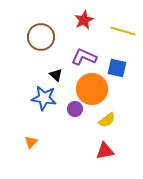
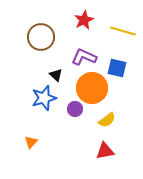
orange circle: moved 1 px up
blue star: rotated 25 degrees counterclockwise
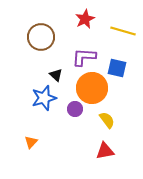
red star: moved 1 px right, 1 px up
purple L-shape: rotated 20 degrees counterclockwise
yellow semicircle: rotated 90 degrees counterclockwise
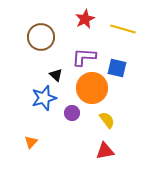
yellow line: moved 2 px up
purple circle: moved 3 px left, 4 px down
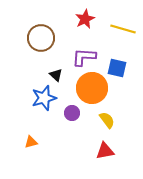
brown circle: moved 1 px down
orange triangle: rotated 32 degrees clockwise
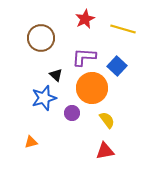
blue square: moved 2 px up; rotated 30 degrees clockwise
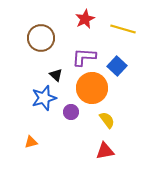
purple circle: moved 1 px left, 1 px up
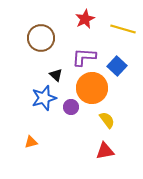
purple circle: moved 5 px up
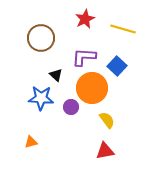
blue star: moved 3 px left; rotated 20 degrees clockwise
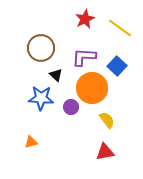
yellow line: moved 3 px left, 1 px up; rotated 20 degrees clockwise
brown circle: moved 10 px down
red triangle: moved 1 px down
